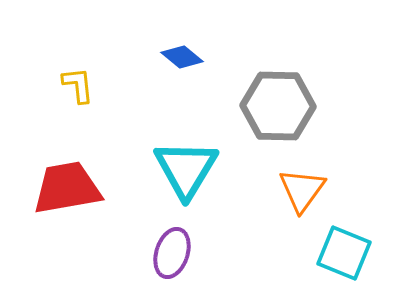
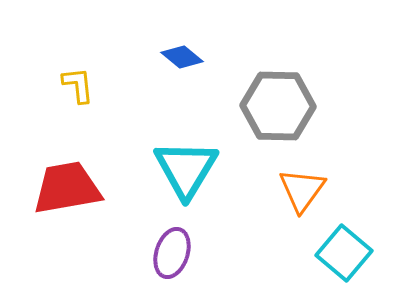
cyan square: rotated 18 degrees clockwise
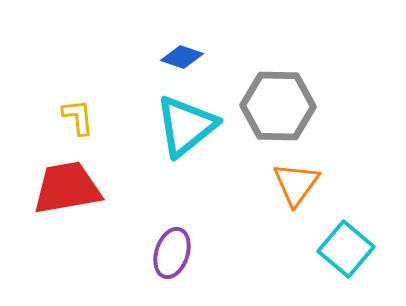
blue diamond: rotated 21 degrees counterclockwise
yellow L-shape: moved 32 px down
cyan triangle: moved 43 px up; rotated 20 degrees clockwise
orange triangle: moved 6 px left, 6 px up
cyan square: moved 2 px right, 4 px up
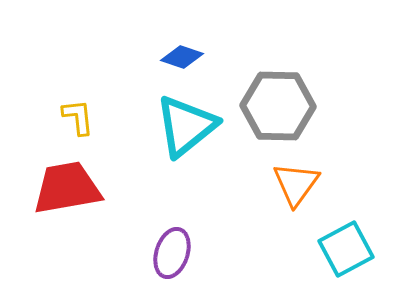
cyan square: rotated 22 degrees clockwise
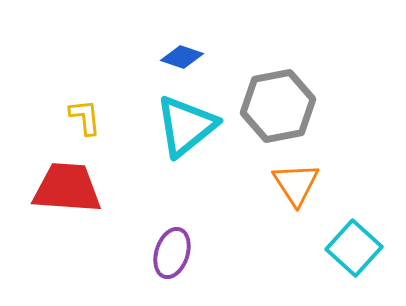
gray hexagon: rotated 12 degrees counterclockwise
yellow L-shape: moved 7 px right
orange triangle: rotated 9 degrees counterclockwise
red trapezoid: rotated 14 degrees clockwise
cyan square: moved 8 px right, 1 px up; rotated 20 degrees counterclockwise
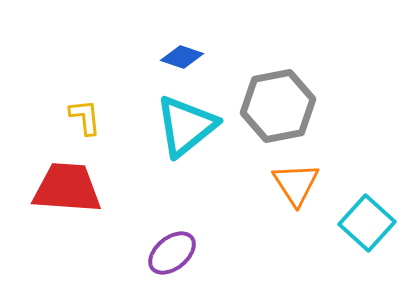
cyan square: moved 13 px right, 25 px up
purple ellipse: rotated 33 degrees clockwise
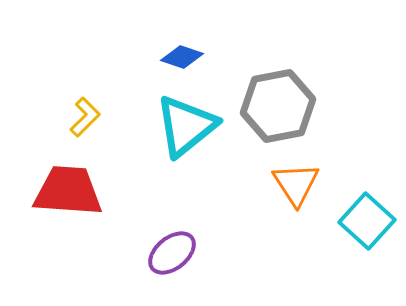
yellow L-shape: rotated 51 degrees clockwise
red trapezoid: moved 1 px right, 3 px down
cyan square: moved 2 px up
